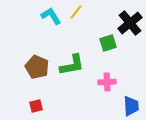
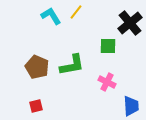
green square: moved 3 px down; rotated 18 degrees clockwise
pink cross: rotated 30 degrees clockwise
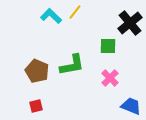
yellow line: moved 1 px left
cyan L-shape: rotated 15 degrees counterclockwise
brown pentagon: moved 4 px down
pink cross: moved 3 px right, 4 px up; rotated 18 degrees clockwise
blue trapezoid: rotated 65 degrees counterclockwise
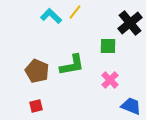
pink cross: moved 2 px down
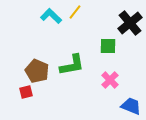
red square: moved 10 px left, 14 px up
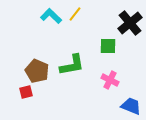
yellow line: moved 2 px down
pink cross: rotated 18 degrees counterclockwise
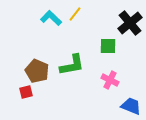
cyan L-shape: moved 2 px down
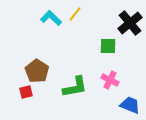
green L-shape: moved 3 px right, 22 px down
brown pentagon: rotated 10 degrees clockwise
blue trapezoid: moved 1 px left, 1 px up
